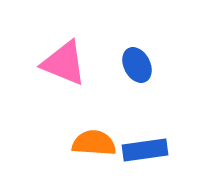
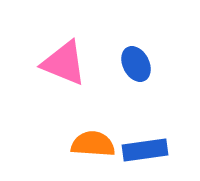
blue ellipse: moved 1 px left, 1 px up
orange semicircle: moved 1 px left, 1 px down
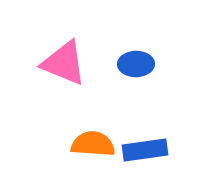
blue ellipse: rotated 64 degrees counterclockwise
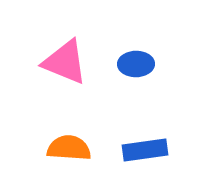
pink triangle: moved 1 px right, 1 px up
orange semicircle: moved 24 px left, 4 px down
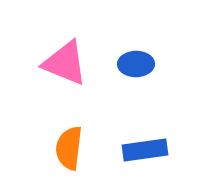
pink triangle: moved 1 px down
orange semicircle: rotated 87 degrees counterclockwise
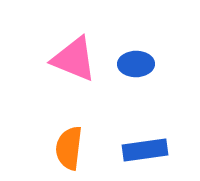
pink triangle: moved 9 px right, 4 px up
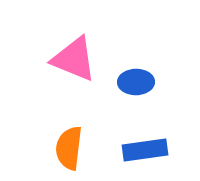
blue ellipse: moved 18 px down
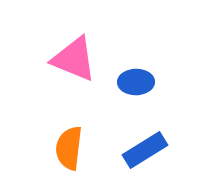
blue rectangle: rotated 24 degrees counterclockwise
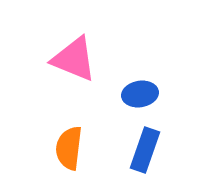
blue ellipse: moved 4 px right, 12 px down; rotated 8 degrees counterclockwise
blue rectangle: rotated 39 degrees counterclockwise
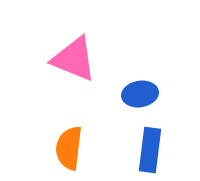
blue rectangle: moved 5 px right; rotated 12 degrees counterclockwise
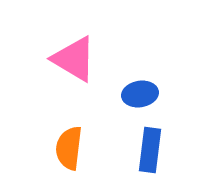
pink triangle: rotated 9 degrees clockwise
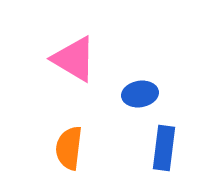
blue rectangle: moved 14 px right, 2 px up
